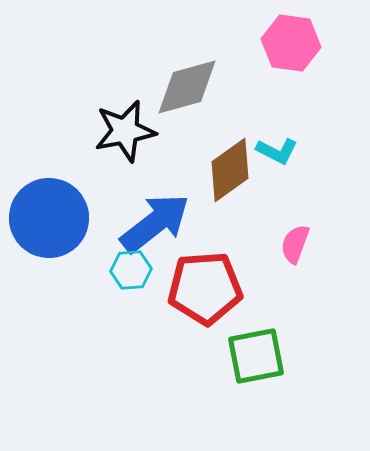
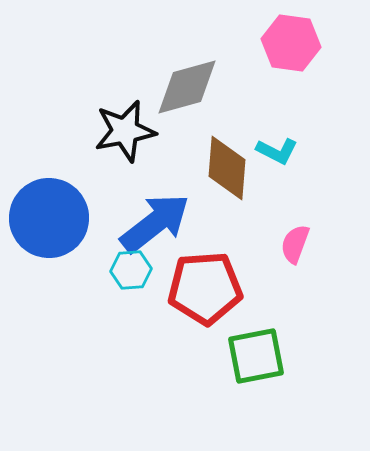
brown diamond: moved 3 px left, 2 px up; rotated 50 degrees counterclockwise
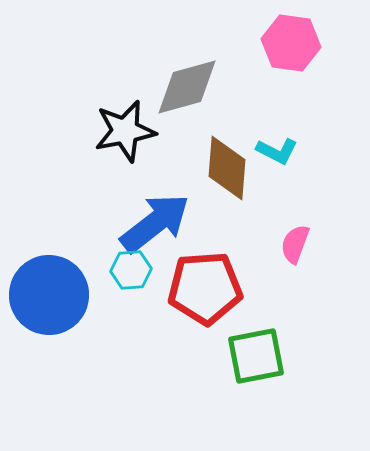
blue circle: moved 77 px down
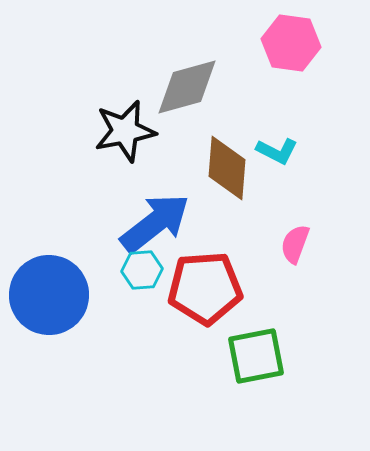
cyan hexagon: moved 11 px right
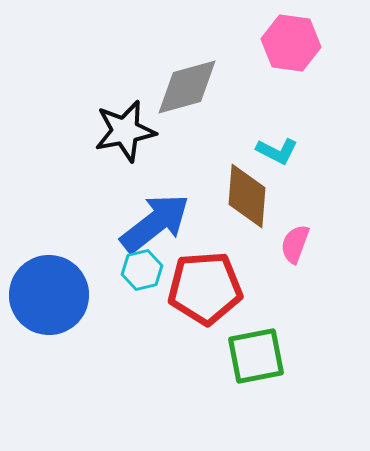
brown diamond: moved 20 px right, 28 px down
cyan hexagon: rotated 9 degrees counterclockwise
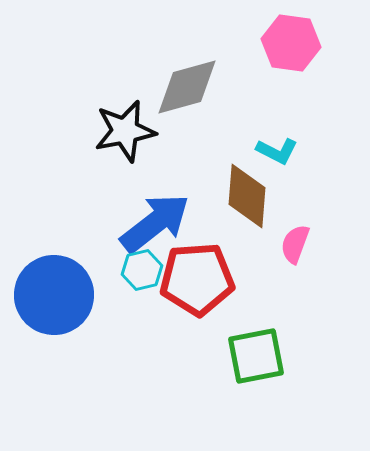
red pentagon: moved 8 px left, 9 px up
blue circle: moved 5 px right
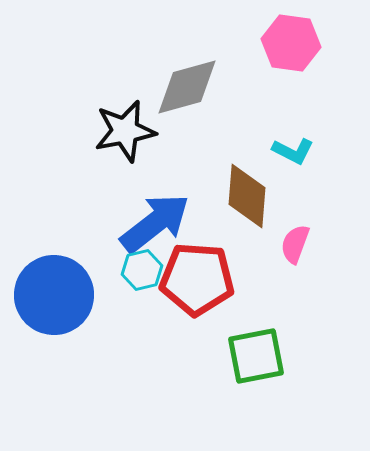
cyan L-shape: moved 16 px right
red pentagon: rotated 8 degrees clockwise
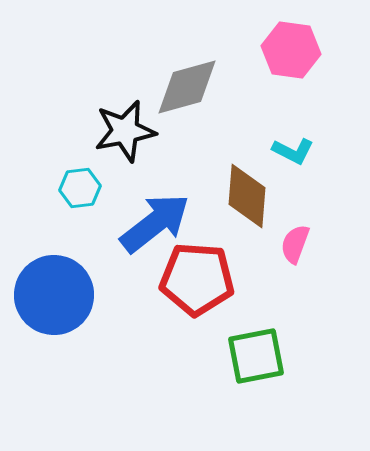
pink hexagon: moved 7 px down
cyan hexagon: moved 62 px left, 82 px up; rotated 6 degrees clockwise
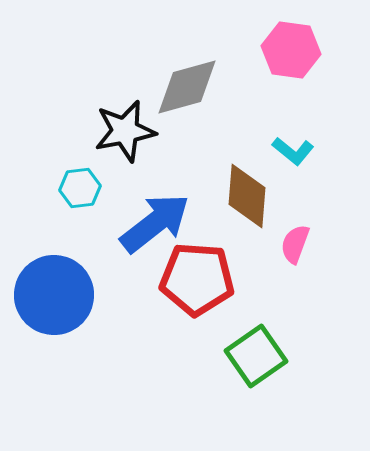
cyan L-shape: rotated 12 degrees clockwise
green square: rotated 24 degrees counterclockwise
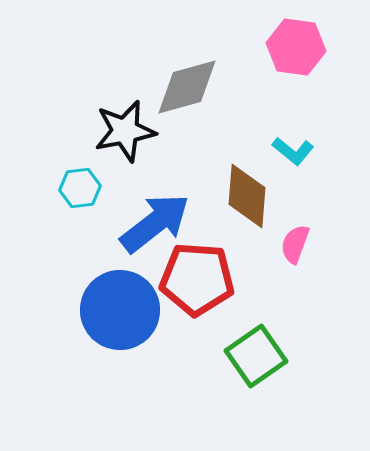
pink hexagon: moved 5 px right, 3 px up
blue circle: moved 66 px right, 15 px down
